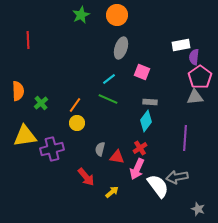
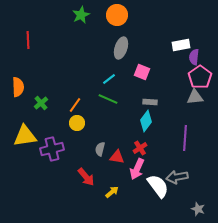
orange semicircle: moved 4 px up
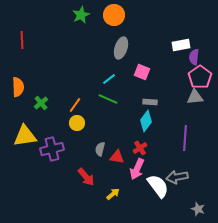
orange circle: moved 3 px left
red line: moved 6 px left
yellow arrow: moved 1 px right, 2 px down
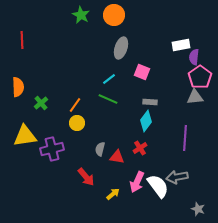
green star: rotated 18 degrees counterclockwise
pink arrow: moved 13 px down
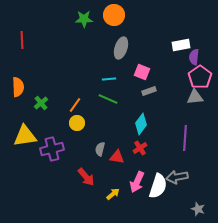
green star: moved 3 px right, 4 px down; rotated 30 degrees counterclockwise
cyan line: rotated 32 degrees clockwise
gray rectangle: moved 1 px left, 11 px up; rotated 24 degrees counterclockwise
cyan diamond: moved 5 px left, 3 px down
white semicircle: rotated 55 degrees clockwise
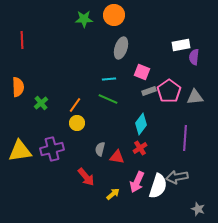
pink pentagon: moved 31 px left, 14 px down
yellow triangle: moved 5 px left, 15 px down
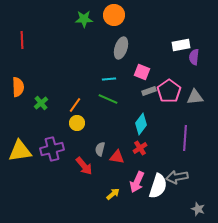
red arrow: moved 2 px left, 11 px up
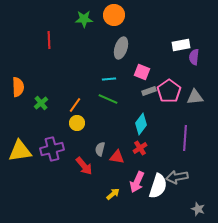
red line: moved 27 px right
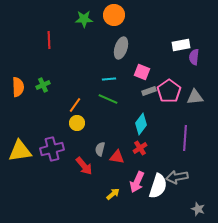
green cross: moved 2 px right, 18 px up; rotated 16 degrees clockwise
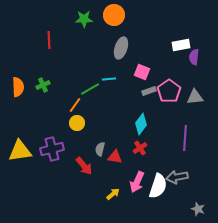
green line: moved 18 px left, 10 px up; rotated 54 degrees counterclockwise
red triangle: moved 2 px left
